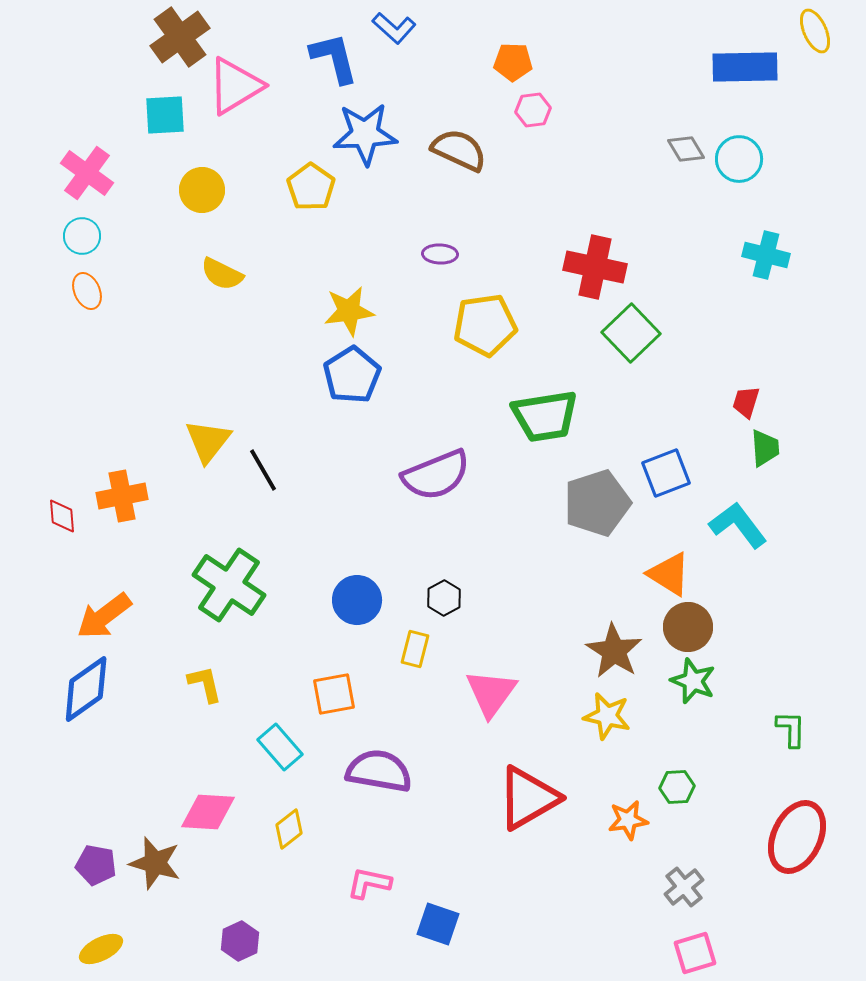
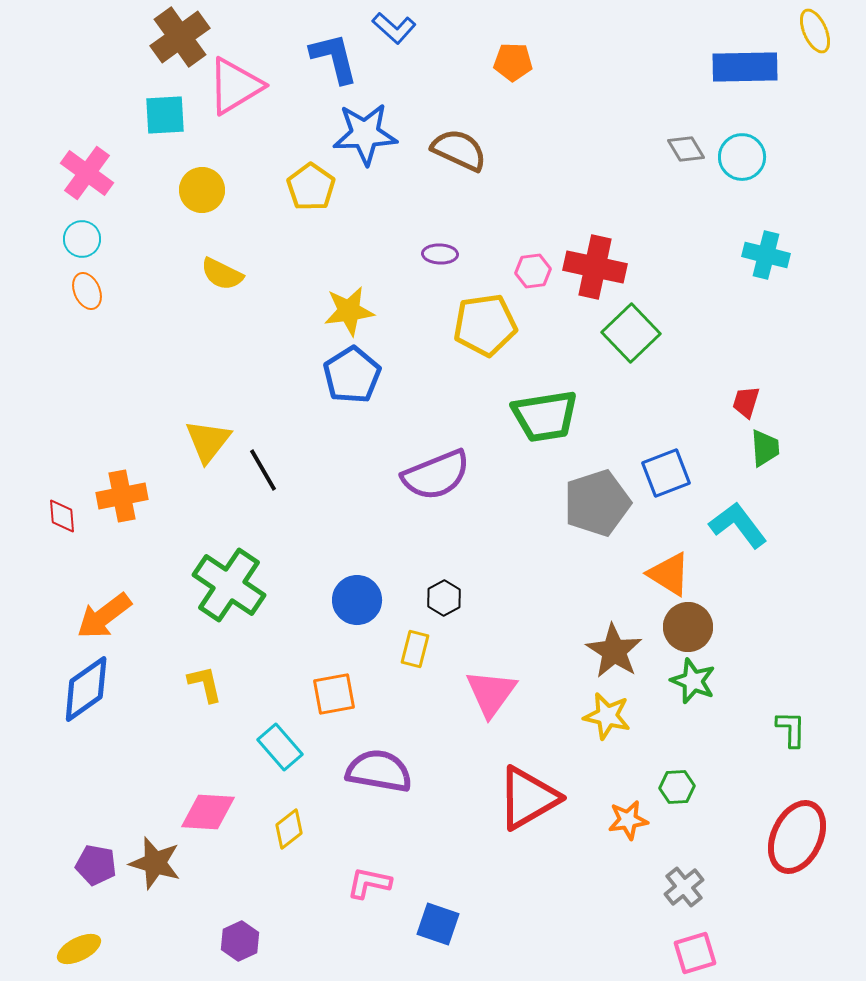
pink hexagon at (533, 110): moved 161 px down
cyan circle at (739, 159): moved 3 px right, 2 px up
cyan circle at (82, 236): moved 3 px down
yellow ellipse at (101, 949): moved 22 px left
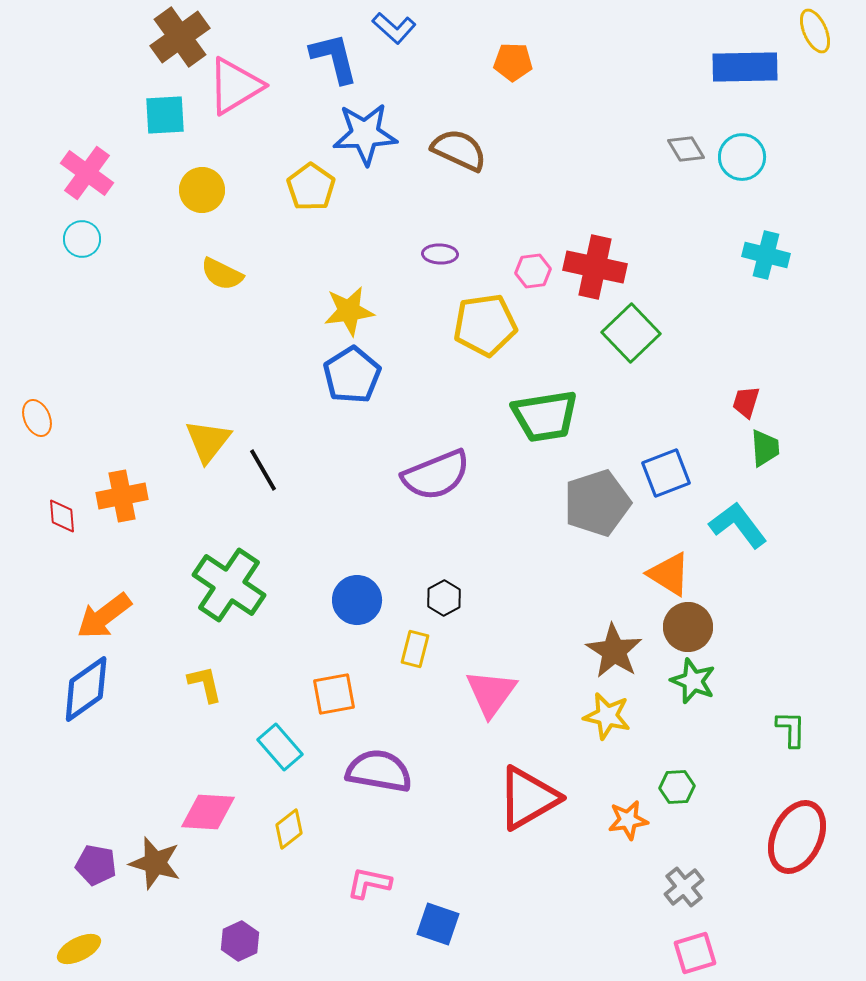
orange ellipse at (87, 291): moved 50 px left, 127 px down
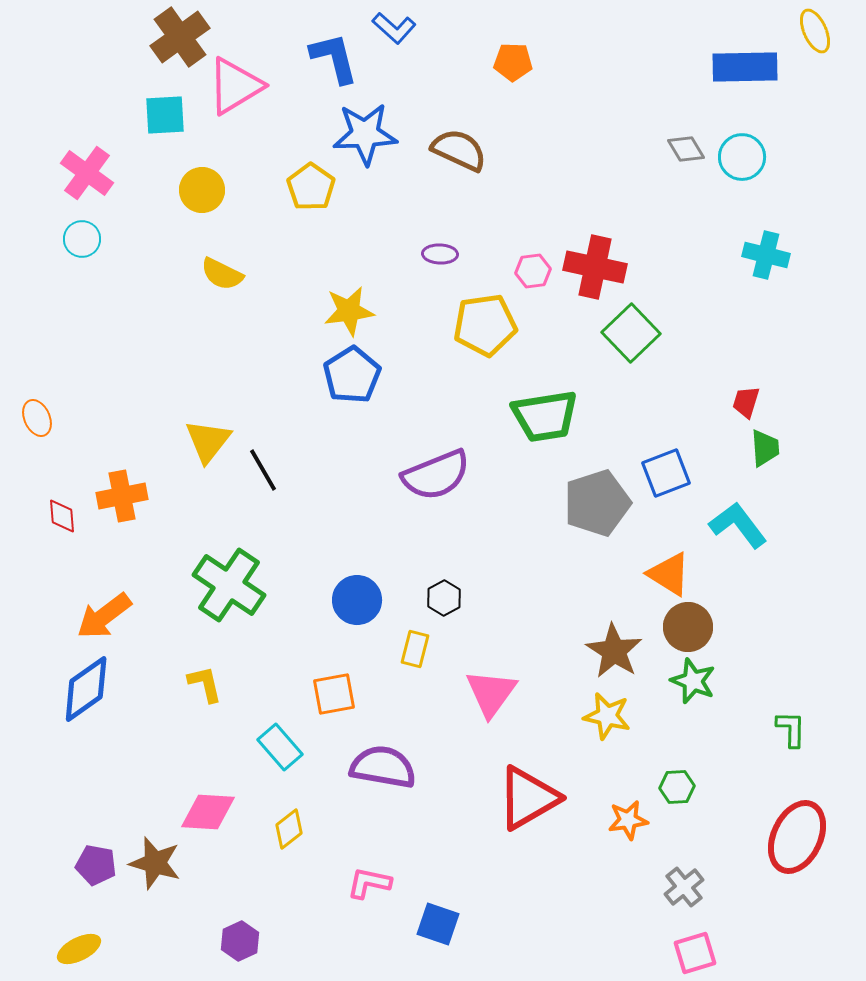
purple semicircle at (379, 771): moved 4 px right, 4 px up
